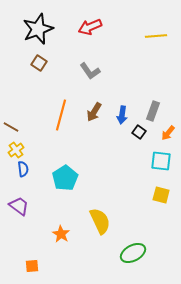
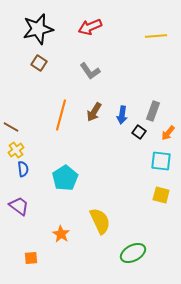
black star: rotated 8 degrees clockwise
orange square: moved 1 px left, 8 px up
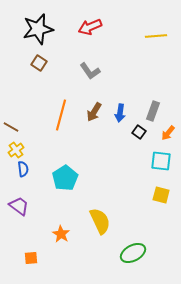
blue arrow: moved 2 px left, 2 px up
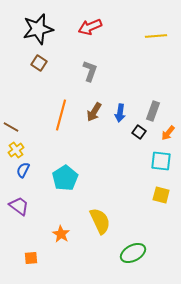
gray L-shape: rotated 125 degrees counterclockwise
blue semicircle: moved 1 px down; rotated 147 degrees counterclockwise
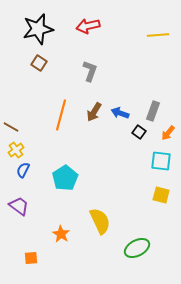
red arrow: moved 2 px left, 1 px up; rotated 10 degrees clockwise
yellow line: moved 2 px right, 1 px up
blue arrow: rotated 102 degrees clockwise
green ellipse: moved 4 px right, 5 px up
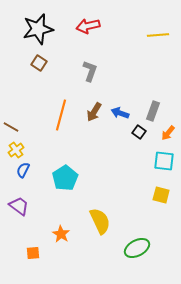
cyan square: moved 3 px right
orange square: moved 2 px right, 5 px up
